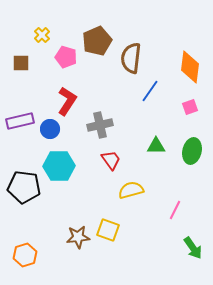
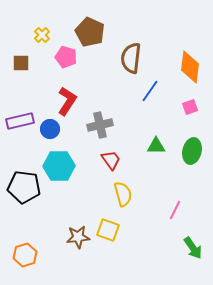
brown pentagon: moved 7 px left, 9 px up; rotated 24 degrees counterclockwise
yellow semicircle: moved 8 px left, 4 px down; rotated 90 degrees clockwise
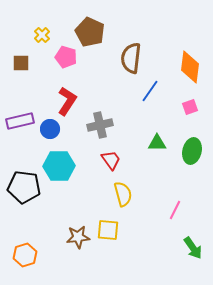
green triangle: moved 1 px right, 3 px up
yellow square: rotated 15 degrees counterclockwise
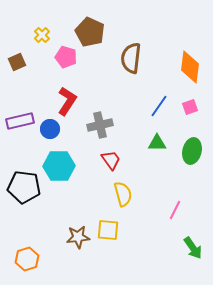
brown square: moved 4 px left, 1 px up; rotated 24 degrees counterclockwise
blue line: moved 9 px right, 15 px down
orange hexagon: moved 2 px right, 4 px down
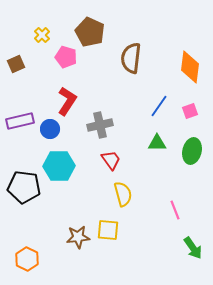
brown square: moved 1 px left, 2 px down
pink square: moved 4 px down
pink line: rotated 48 degrees counterclockwise
orange hexagon: rotated 15 degrees counterclockwise
